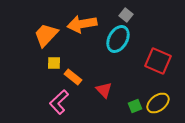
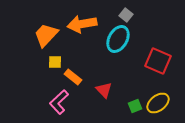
yellow square: moved 1 px right, 1 px up
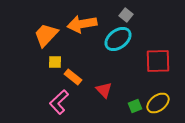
cyan ellipse: rotated 24 degrees clockwise
red square: rotated 24 degrees counterclockwise
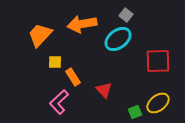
orange trapezoid: moved 6 px left
orange rectangle: rotated 18 degrees clockwise
green square: moved 6 px down
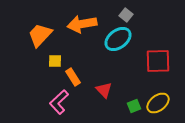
yellow square: moved 1 px up
green square: moved 1 px left, 6 px up
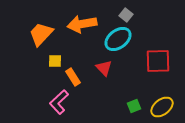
orange trapezoid: moved 1 px right, 1 px up
red triangle: moved 22 px up
yellow ellipse: moved 4 px right, 4 px down
